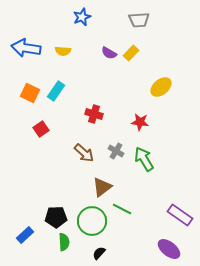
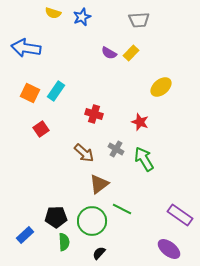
yellow semicircle: moved 10 px left, 38 px up; rotated 14 degrees clockwise
red star: rotated 12 degrees clockwise
gray cross: moved 2 px up
brown triangle: moved 3 px left, 3 px up
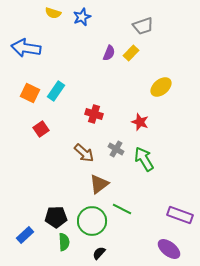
gray trapezoid: moved 4 px right, 6 px down; rotated 15 degrees counterclockwise
purple semicircle: rotated 98 degrees counterclockwise
purple rectangle: rotated 15 degrees counterclockwise
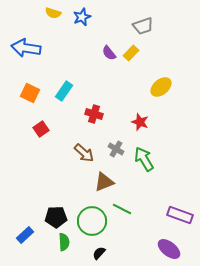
purple semicircle: rotated 119 degrees clockwise
cyan rectangle: moved 8 px right
brown triangle: moved 5 px right, 2 px up; rotated 15 degrees clockwise
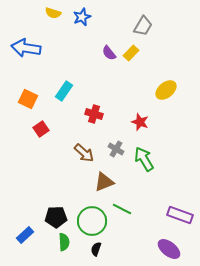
gray trapezoid: rotated 40 degrees counterclockwise
yellow ellipse: moved 5 px right, 3 px down
orange square: moved 2 px left, 6 px down
black semicircle: moved 3 px left, 4 px up; rotated 24 degrees counterclockwise
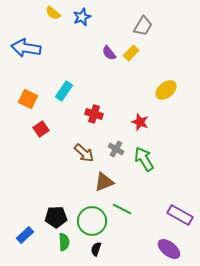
yellow semicircle: rotated 21 degrees clockwise
purple rectangle: rotated 10 degrees clockwise
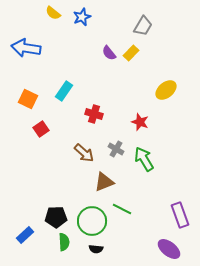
purple rectangle: rotated 40 degrees clockwise
black semicircle: rotated 104 degrees counterclockwise
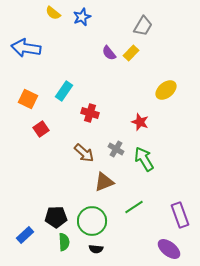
red cross: moved 4 px left, 1 px up
green line: moved 12 px right, 2 px up; rotated 60 degrees counterclockwise
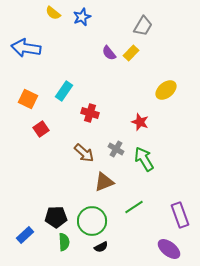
black semicircle: moved 5 px right, 2 px up; rotated 32 degrees counterclockwise
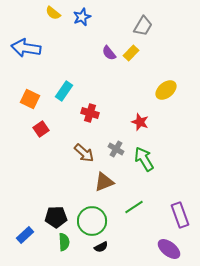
orange square: moved 2 px right
